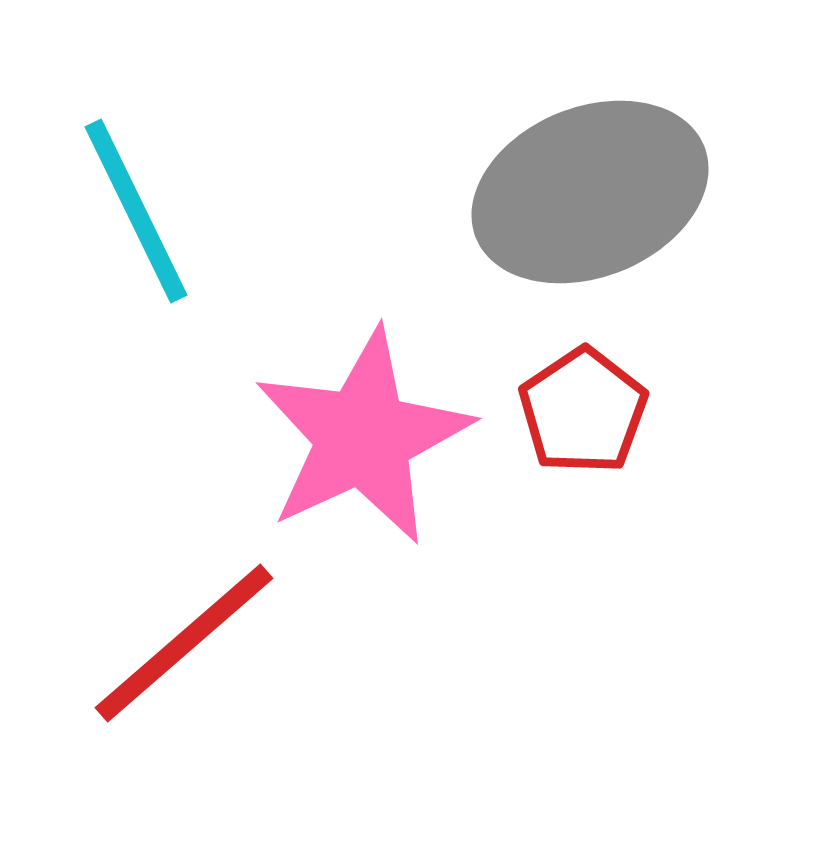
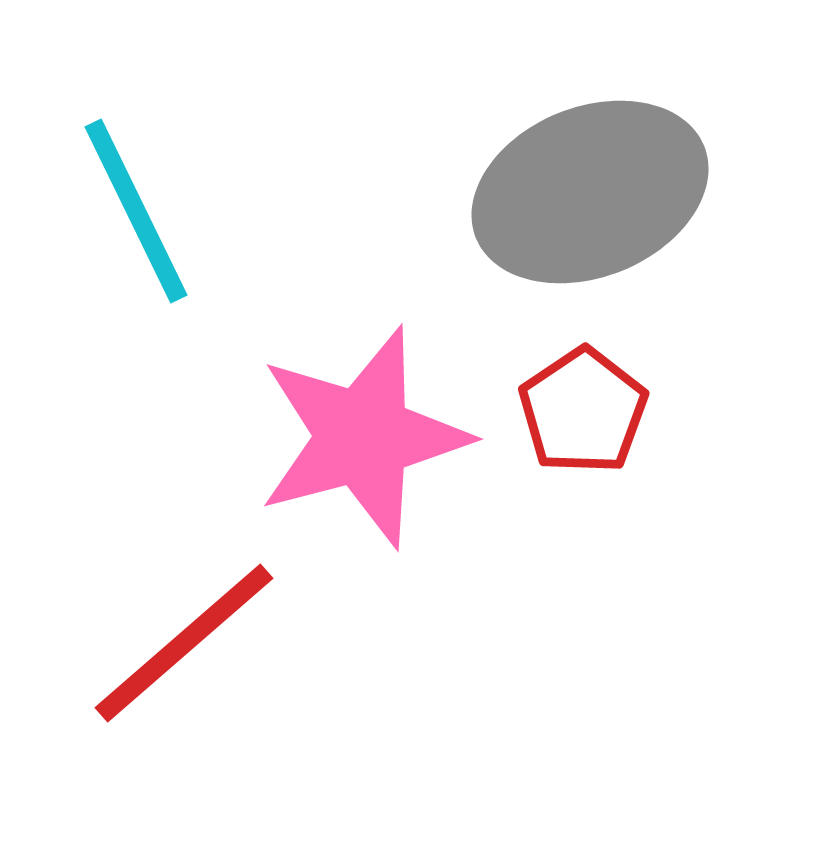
pink star: rotated 10 degrees clockwise
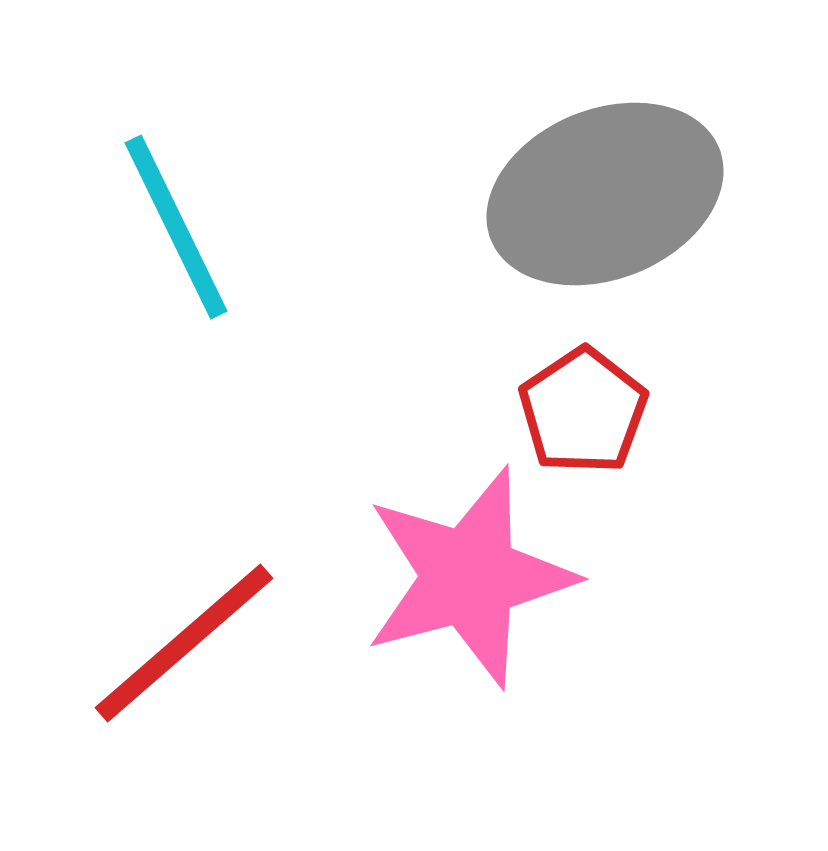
gray ellipse: moved 15 px right, 2 px down
cyan line: moved 40 px right, 16 px down
pink star: moved 106 px right, 140 px down
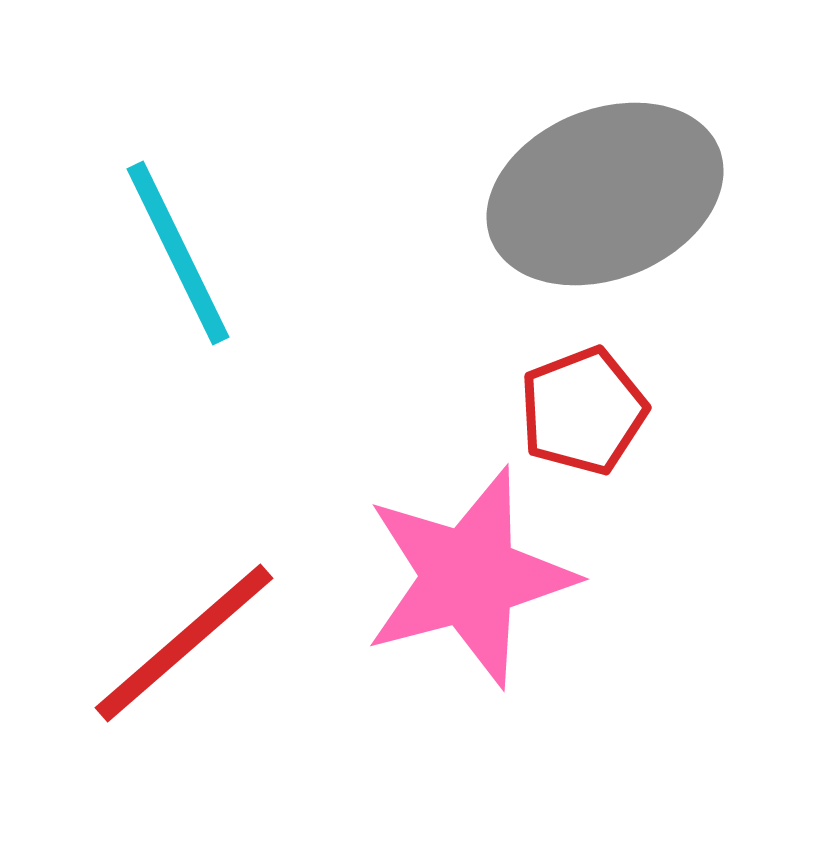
cyan line: moved 2 px right, 26 px down
red pentagon: rotated 13 degrees clockwise
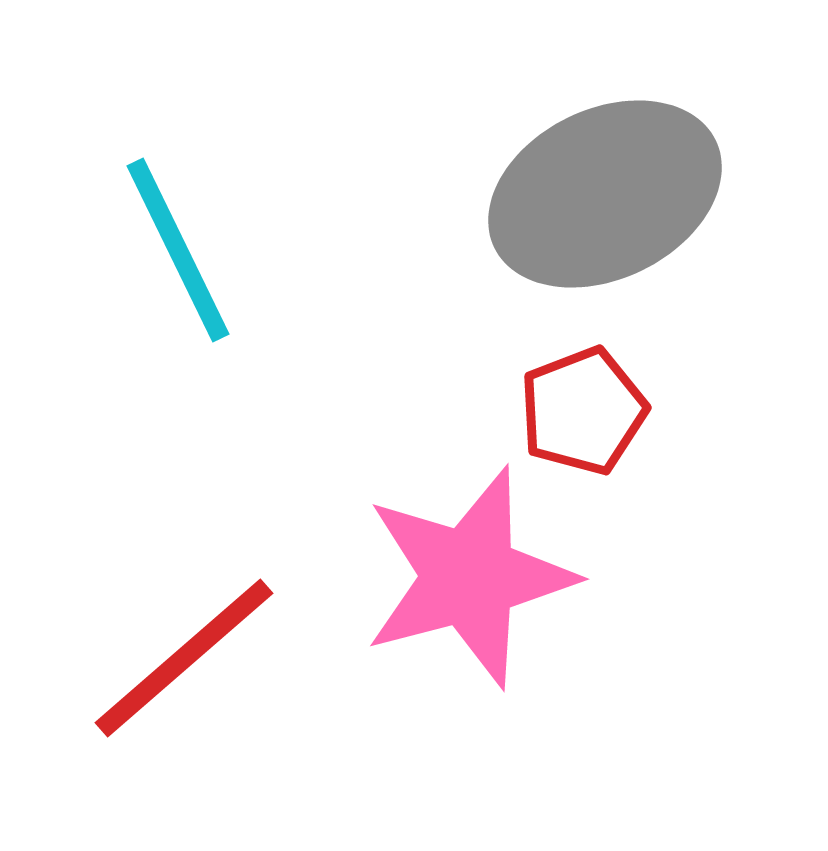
gray ellipse: rotated 4 degrees counterclockwise
cyan line: moved 3 px up
red line: moved 15 px down
